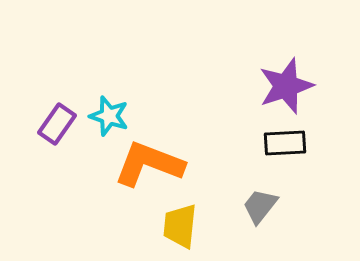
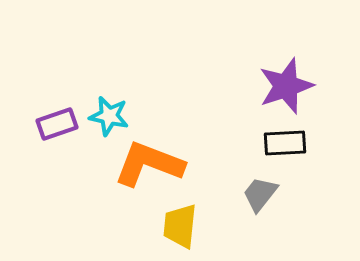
cyan star: rotated 6 degrees counterclockwise
purple rectangle: rotated 36 degrees clockwise
gray trapezoid: moved 12 px up
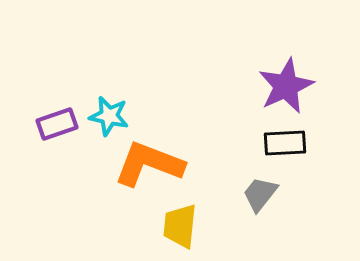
purple star: rotated 6 degrees counterclockwise
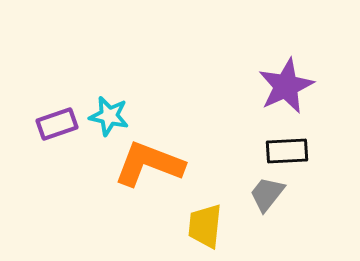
black rectangle: moved 2 px right, 8 px down
gray trapezoid: moved 7 px right
yellow trapezoid: moved 25 px right
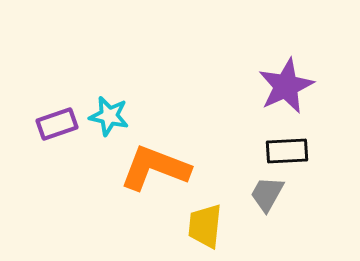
orange L-shape: moved 6 px right, 4 px down
gray trapezoid: rotated 9 degrees counterclockwise
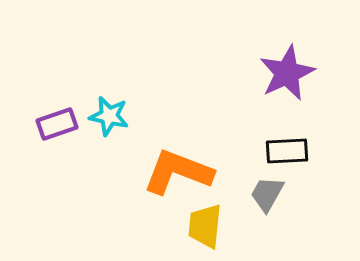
purple star: moved 1 px right, 13 px up
orange L-shape: moved 23 px right, 4 px down
